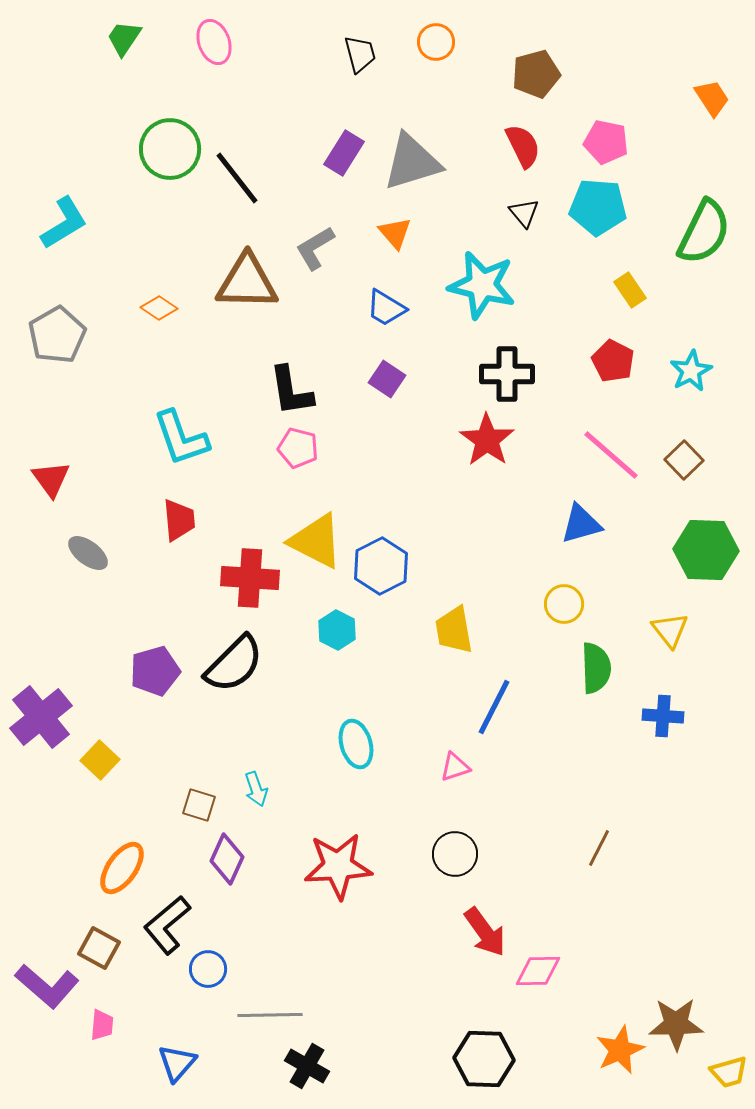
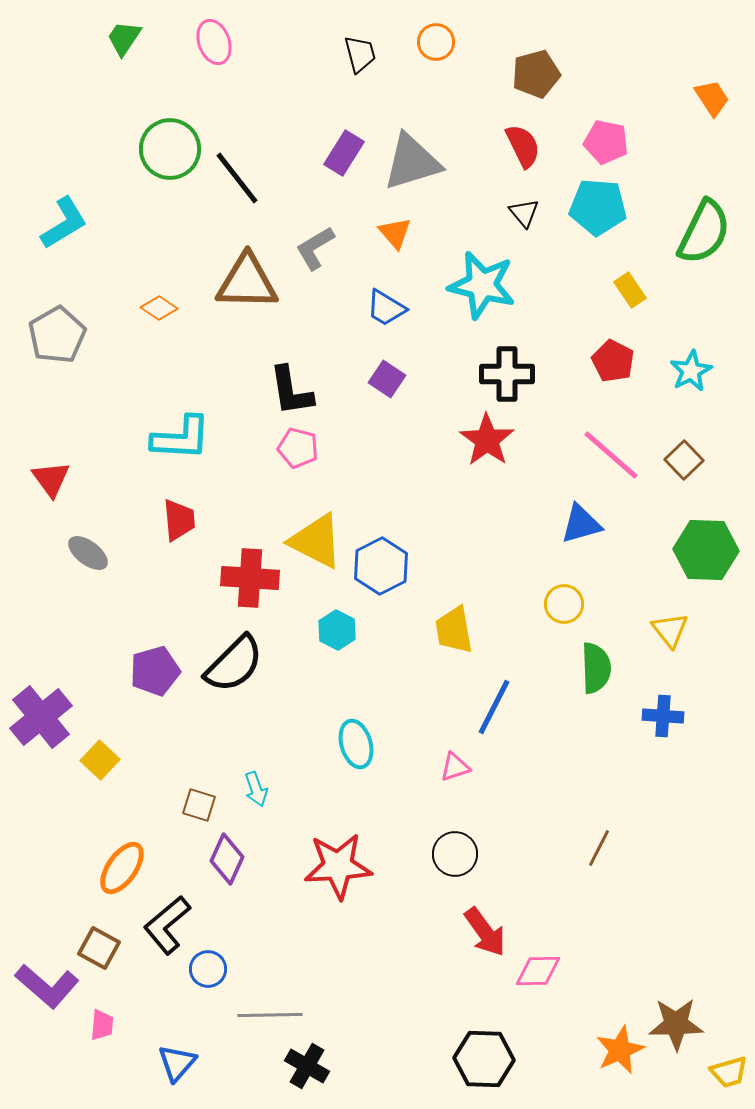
cyan L-shape at (181, 438): rotated 68 degrees counterclockwise
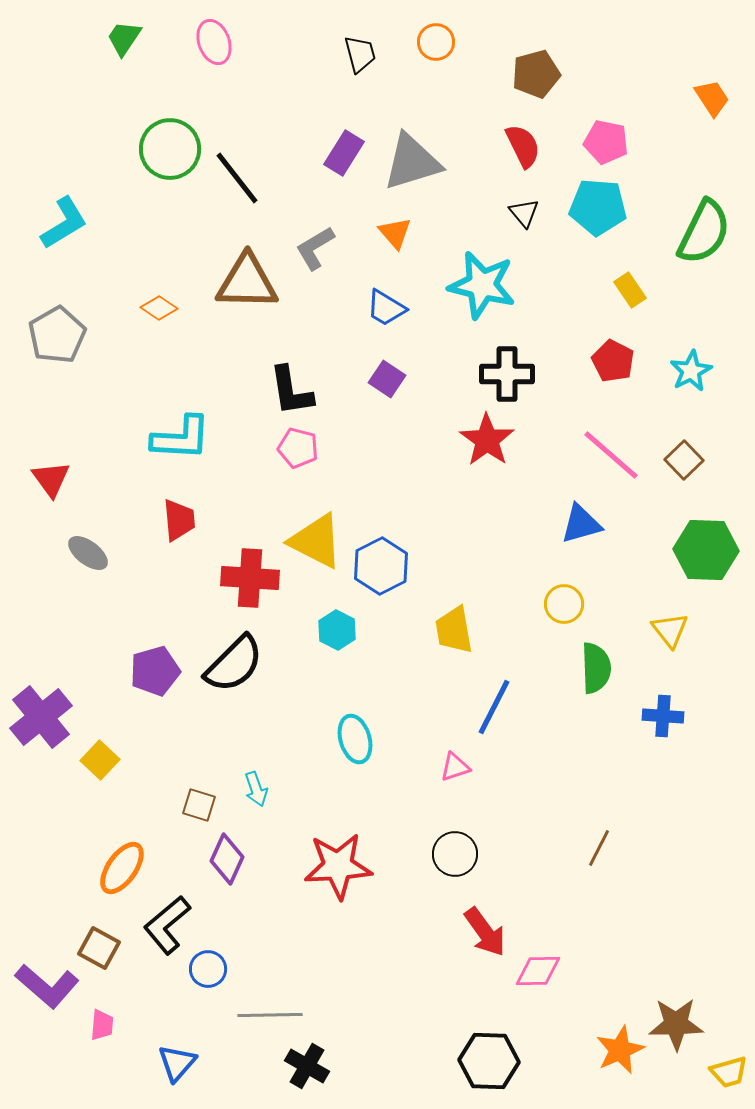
cyan ellipse at (356, 744): moved 1 px left, 5 px up
black hexagon at (484, 1059): moved 5 px right, 2 px down
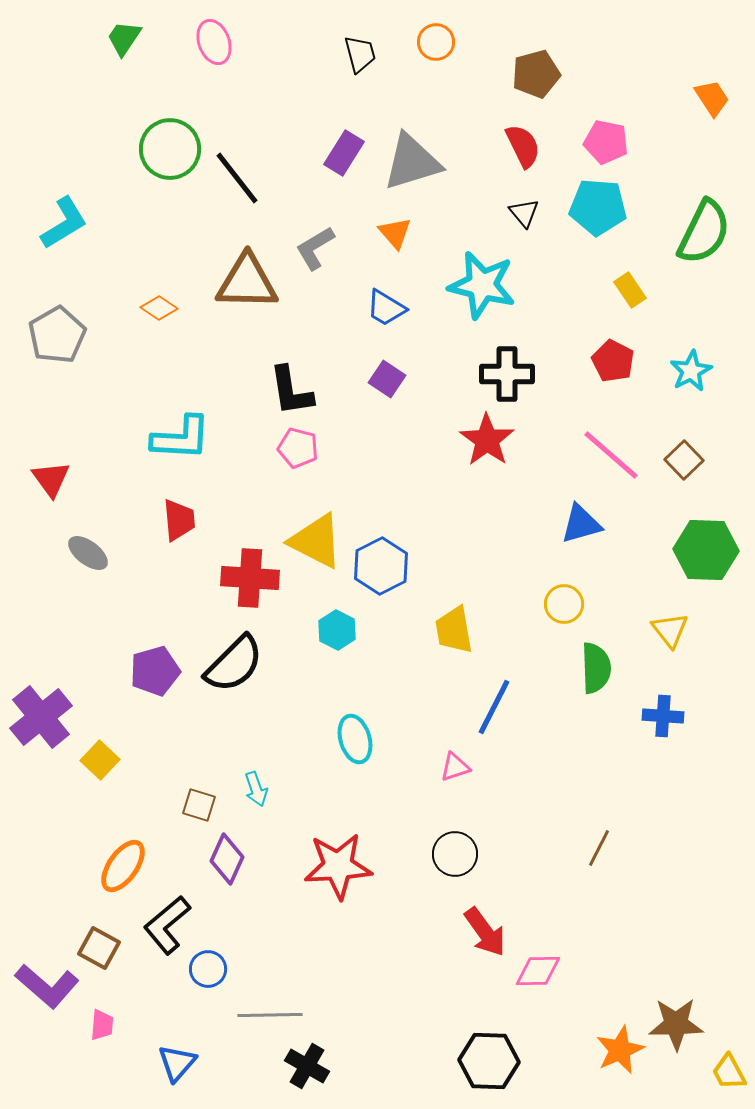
orange ellipse at (122, 868): moved 1 px right, 2 px up
yellow trapezoid at (729, 1072): rotated 78 degrees clockwise
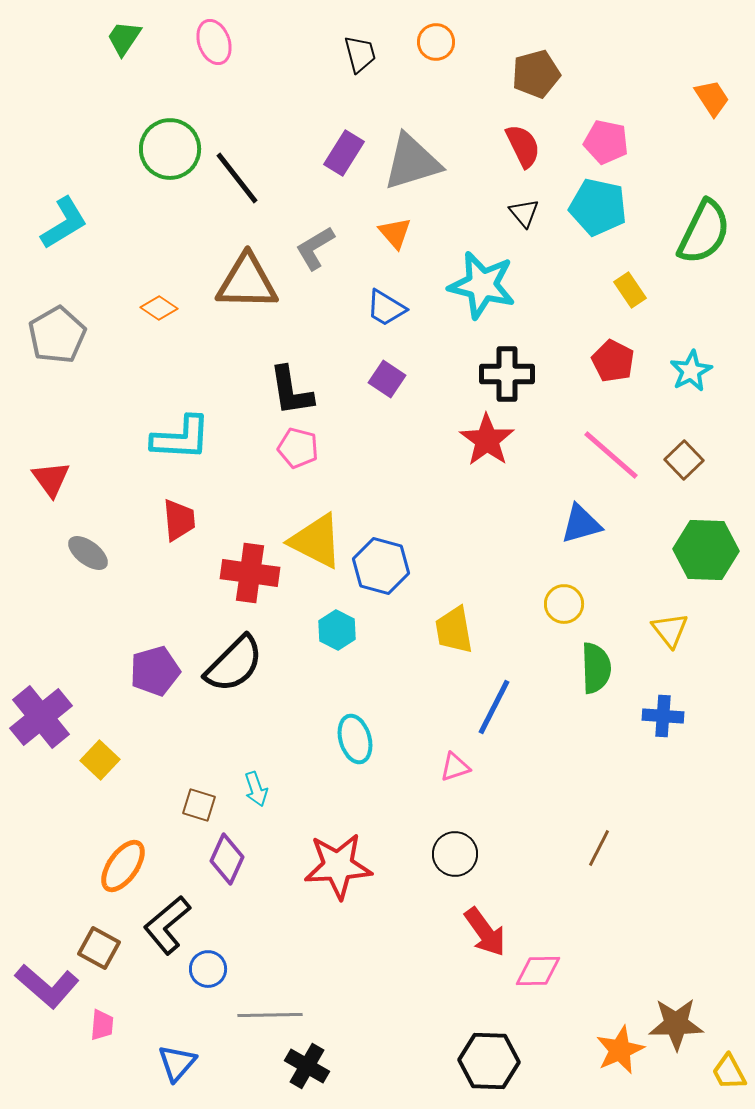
cyan pentagon at (598, 207): rotated 8 degrees clockwise
blue hexagon at (381, 566): rotated 18 degrees counterclockwise
red cross at (250, 578): moved 5 px up; rotated 4 degrees clockwise
